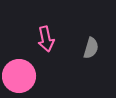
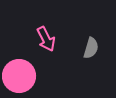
pink arrow: rotated 15 degrees counterclockwise
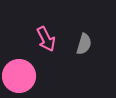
gray semicircle: moved 7 px left, 4 px up
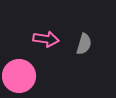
pink arrow: rotated 55 degrees counterclockwise
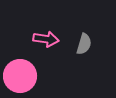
pink circle: moved 1 px right
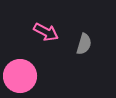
pink arrow: moved 7 px up; rotated 20 degrees clockwise
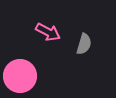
pink arrow: moved 2 px right
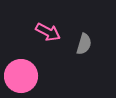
pink circle: moved 1 px right
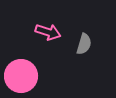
pink arrow: rotated 10 degrees counterclockwise
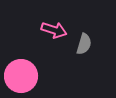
pink arrow: moved 6 px right, 2 px up
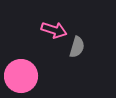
gray semicircle: moved 7 px left, 3 px down
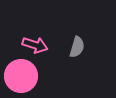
pink arrow: moved 19 px left, 15 px down
